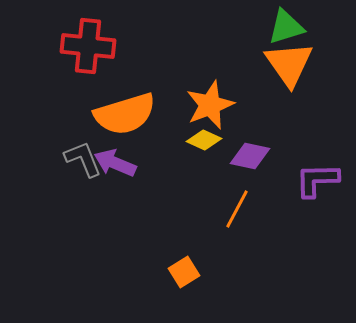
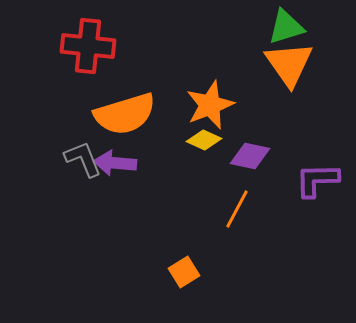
purple arrow: rotated 18 degrees counterclockwise
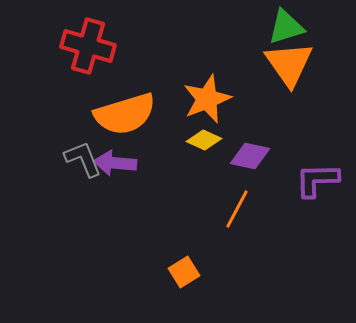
red cross: rotated 10 degrees clockwise
orange star: moved 3 px left, 6 px up
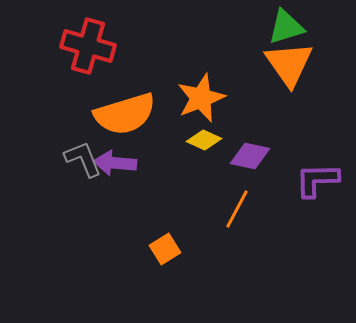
orange star: moved 6 px left, 1 px up
orange square: moved 19 px left, 23 px up
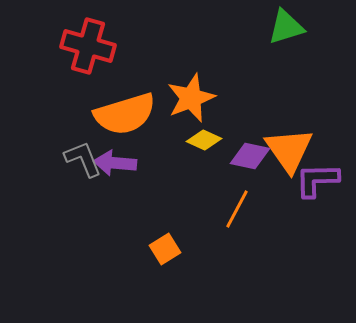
orange triangle: moved 86 px down
orange star: moved 10 px left
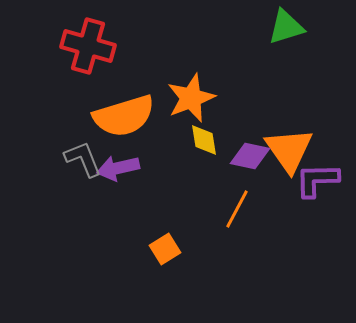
orange semicircle: moved 1 px left, 2 px down
yellow diamond: rotated 56 degrees clockwise
purple arrow: moved 3 px right, 5 px down; rotated 18 degrees counterclockwise
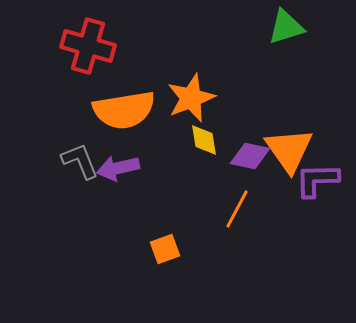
orange semicircle: moved 6 px up; rotated 8 degrees clockwise
gray L-shape: moved 3 px left, 2 px down
orange square: rotated 12 degrees clockwise
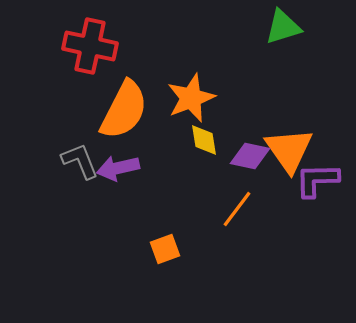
green triangle: moved 3 px left
red cross: moved 2 px right; rotated 4 degrees counterclockwise
orange semicircle: rotated 54 degrees counterclockwise
orange line: rotated 9 degrees clockwise
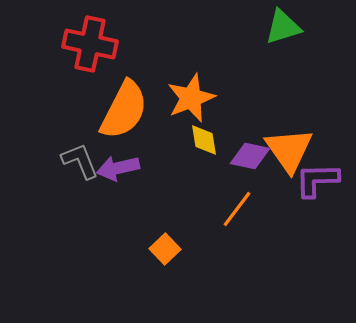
red cross: moved 2 px up
orange square: rotated 24 degrees counterclockwise
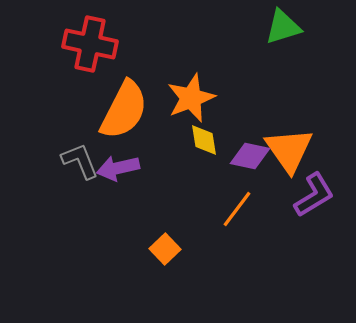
purple L-shape: moved 3 px left, 15 px down; rotated 150 degrees clockwise
